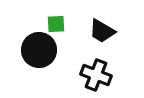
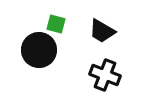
green square: rotated 18 degrees clockwise
black cross: moved 9 px right
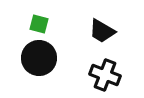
green square: moved 17 px left
black circle: moved 8 px down
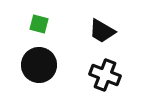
black circle: moved 7 px down
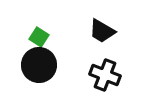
green square: moved 13 px down; rotated 18 degrees clockwise
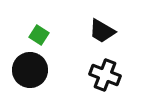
green square: moved 2 px up
black circle: moved 9 px left, 5 px down
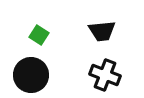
black trapezoid: rotated 36 degrees counterclockwise
black circle: moved 1 px right, 5 px down
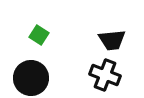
black trapezoid: moved 10 px right, 9 px down
black circle: moved 3 px down
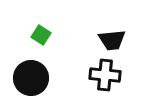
green square: moved 2 px right
black cross: rotated 16 degrees counterclockwise
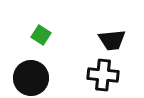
black cross: moved 2 px left
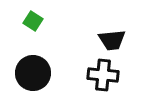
green square: moved 8 px left, 14 px up
black circle: moved 2 px right, 5 px up
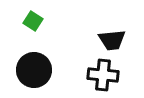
black circle: moved 1 px right, 3 px up
